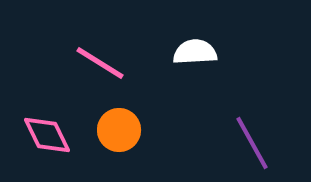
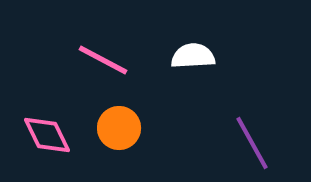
white semicircle: moved 2 px left, 4 px down
pink line: moved 3 px right, 3 px up; rotated 4 degrees counterclockwise
orange circle: moved 2 px up
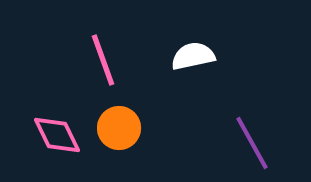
white semicircle: rotated 9 degrees counterclockwise
pink line: rotated 42 degrees clockwise
pink diamond: moved 10 px right
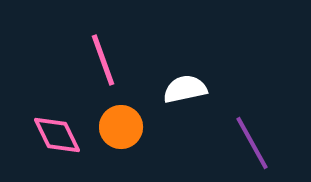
white semicircle: moved 8 px left, 33 px down
orange circle: moved 2 px right, 1 px up
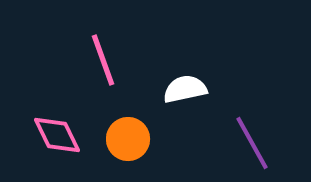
orange circle: moved 7 px right, 12 px down
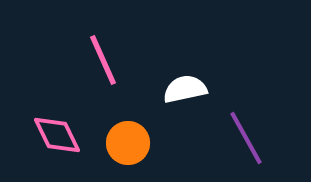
pink line: rotated 4 degrees counterclockwise
orange circle: moved 4 px down
purple line: moved 6 px left, 5 px up
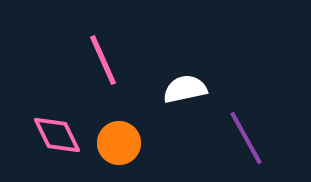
orange circle: moved 9 px left
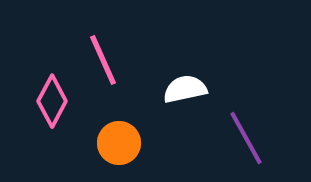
pink diamond: moved 5 px left, 34 px up; rotated 54 degrees clockwise
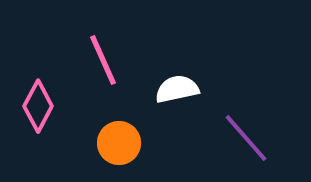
white semicircle: moved 8 px left
pink diamond: moved 14 px left, 5 px down
purple line: rotated 12 degrees counterclockwise
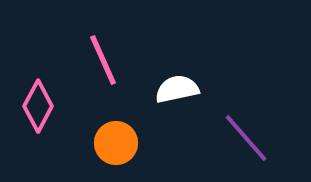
orange circle: moved 3 px left
